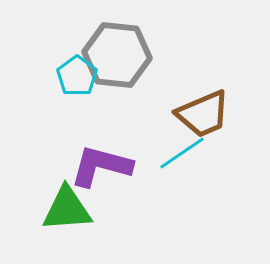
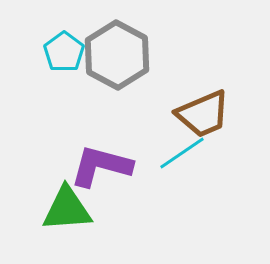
gray hexagon: rotated 22 degrees clockwise
cyan pentagon: moved 13 px left, 24 px up
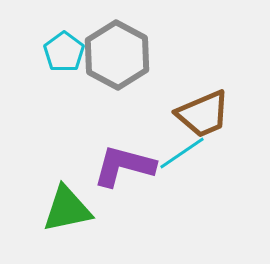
purple L-shape: moved 23 px right
green triangle: rotated 8 degrees counterclockwise
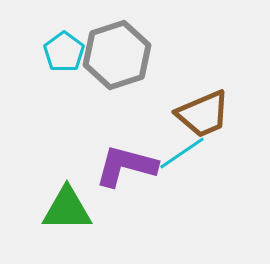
gray hexagon: rotated 14 degrees clockwise
purple L-shape: moved 2 px right
green triangle: rotated 12 degrees clockwise
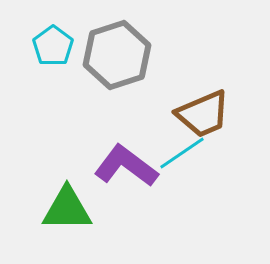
cyan pentagon: moved 11 px left, 6 px up
purple L-shape: rotated 22 degrees clockwise
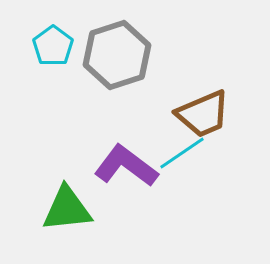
green triangle: rotated 6 degrees counterclockwise
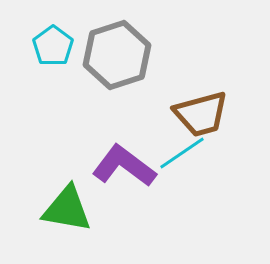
brown trapezoid: moved 2 px left; rotated 8 degrees clockwise
purple L-shape: moved 2 px left
green triangle: rotated 16 degrees clockwise
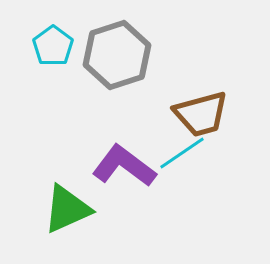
green triangle: rotated 34 degrees counterclockwise
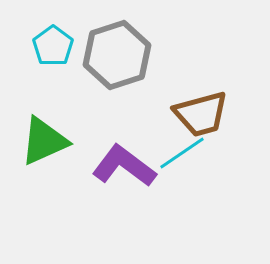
green triangle: moved 23 px left, 68 px up
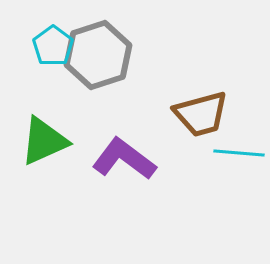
gray hexagon: moved 19 px left
cyan line: moved 57 px right; rotated 39 degrees clockwise
purple L-shape: moved 7 px up
